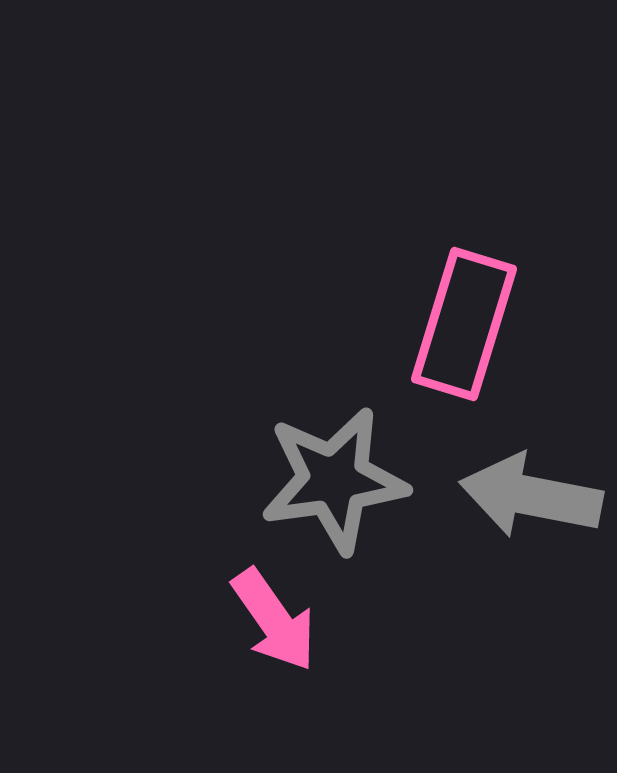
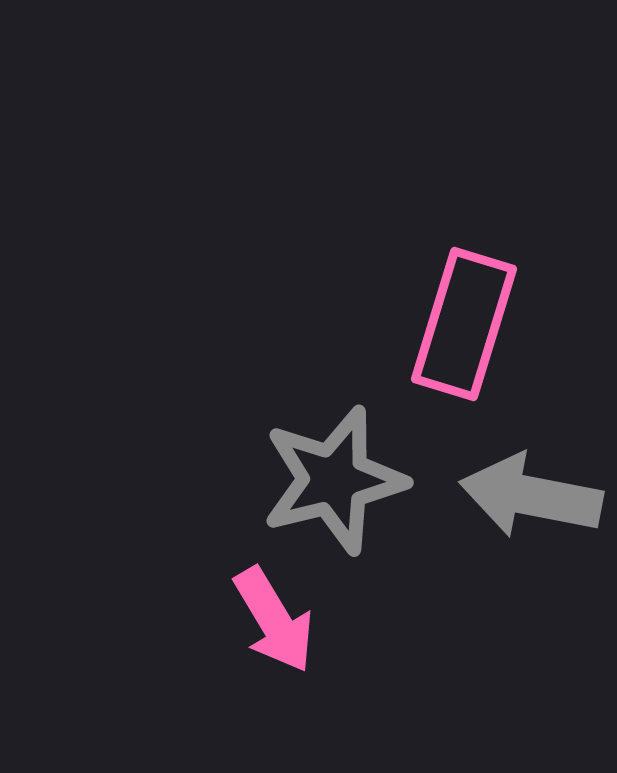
gray star: rotated 6 degrees counterclockwise
pink arrow: rotated 4 degrees clockwise
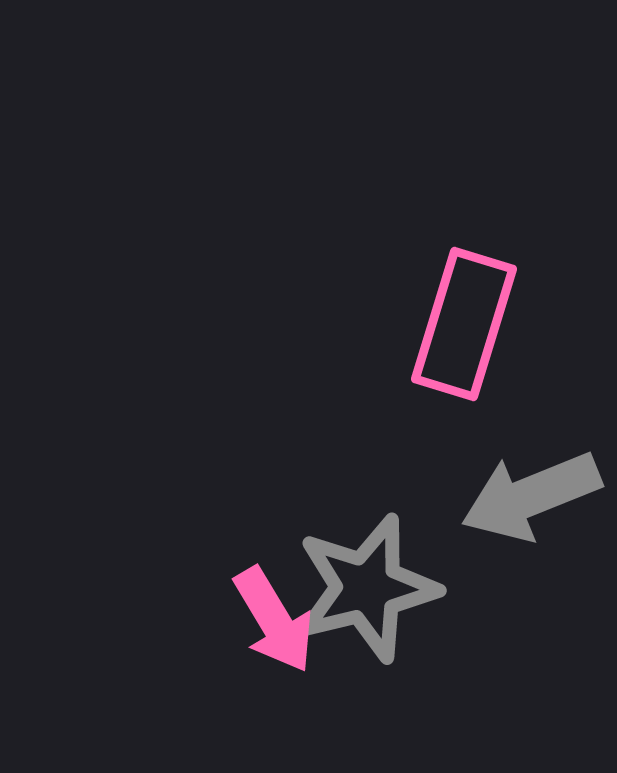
gray star: moved 33 px right, 108 px down
gray arrow: rotated 33 degrees counterclockwise
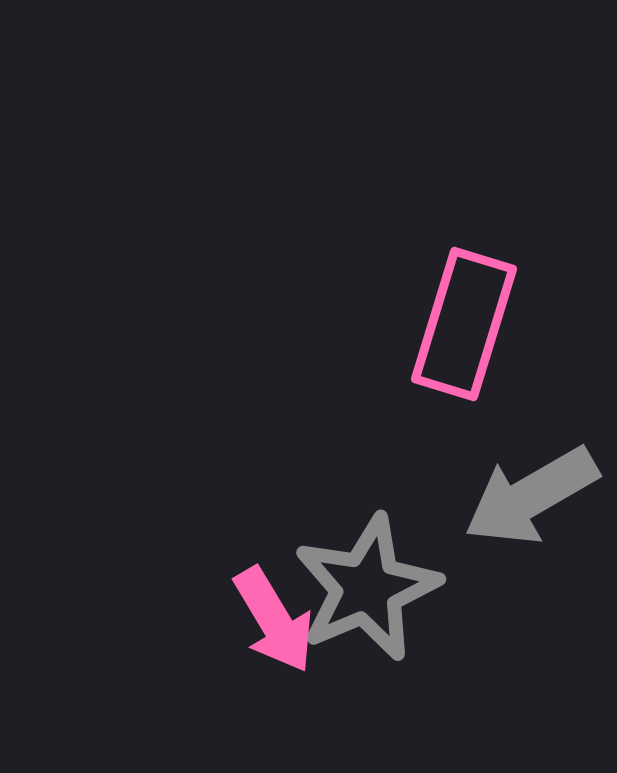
gray arrow: rotated 8 degrees counterclockwise
gray star: rotated 9 degrees counterclockwise
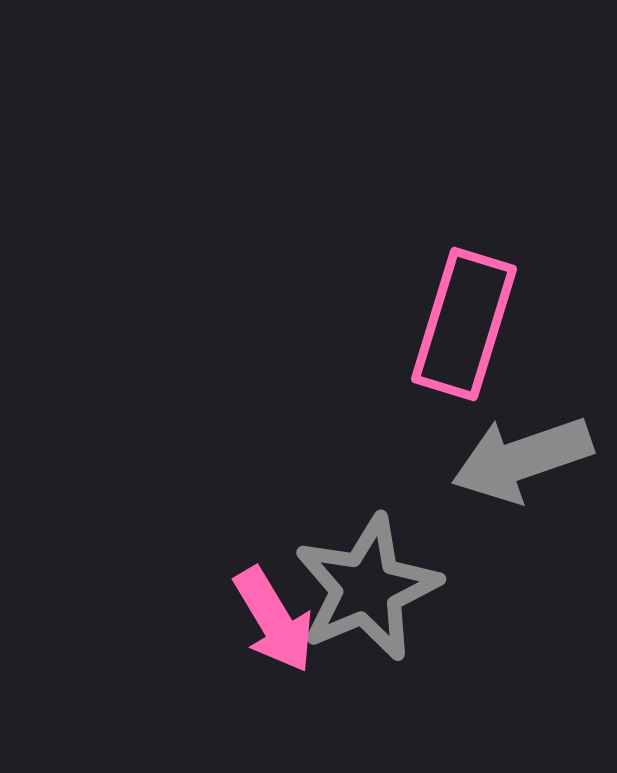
gray arrow: moved 9 px left, 37 px up; rotated 11 degrees clockwise
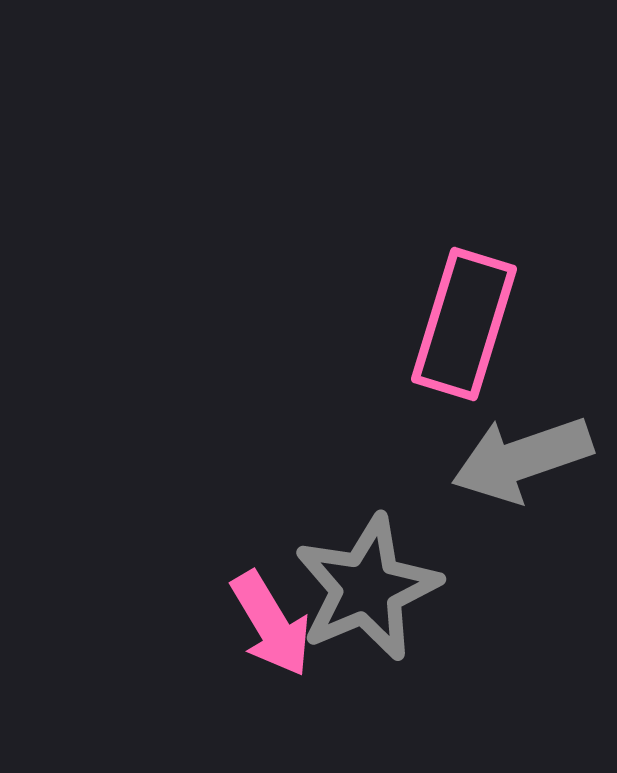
pink arrow: moved 3 px left, 4 px down
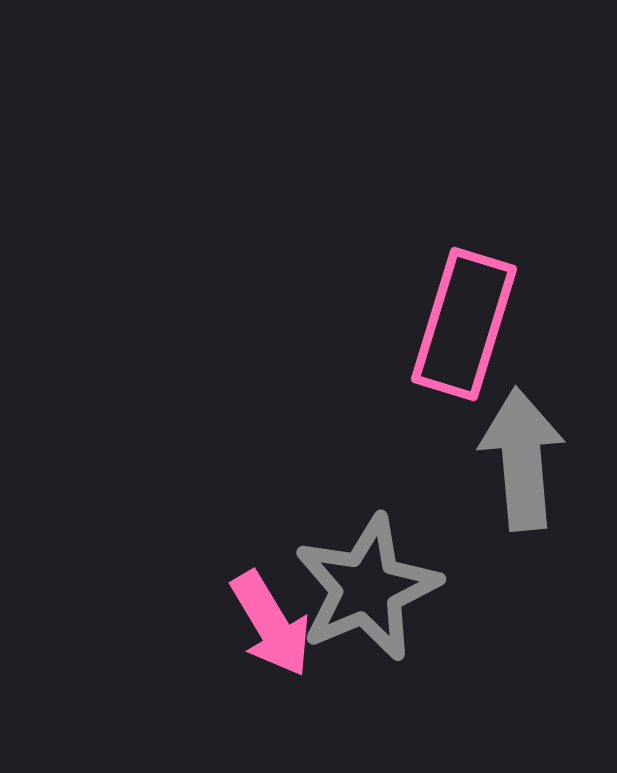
gray arrow: rotated 104 degrees clockwise
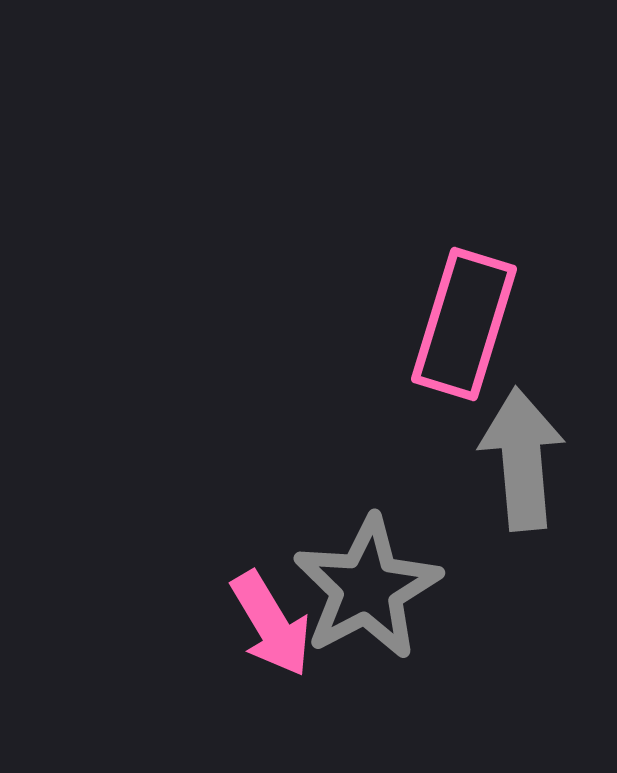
gray star: rotated 5 degrees counterclockwise
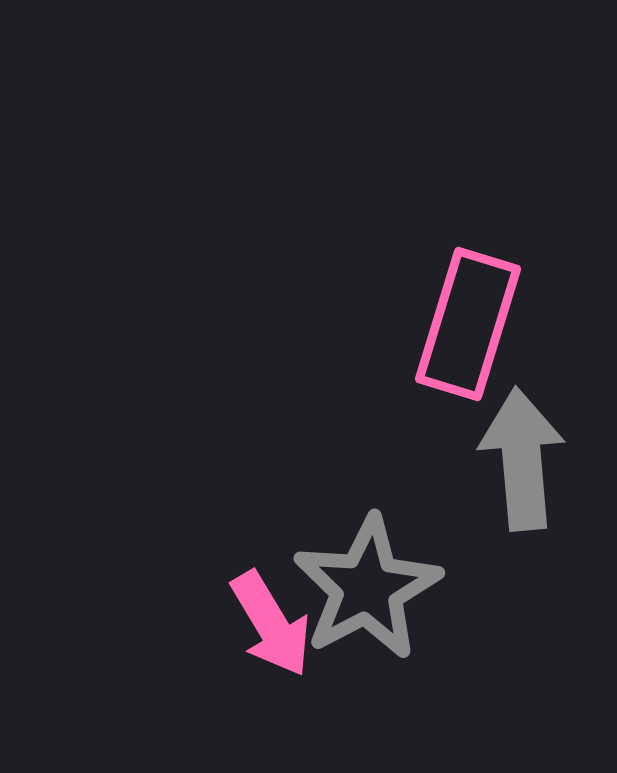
pink rectangle: moved 4 px right
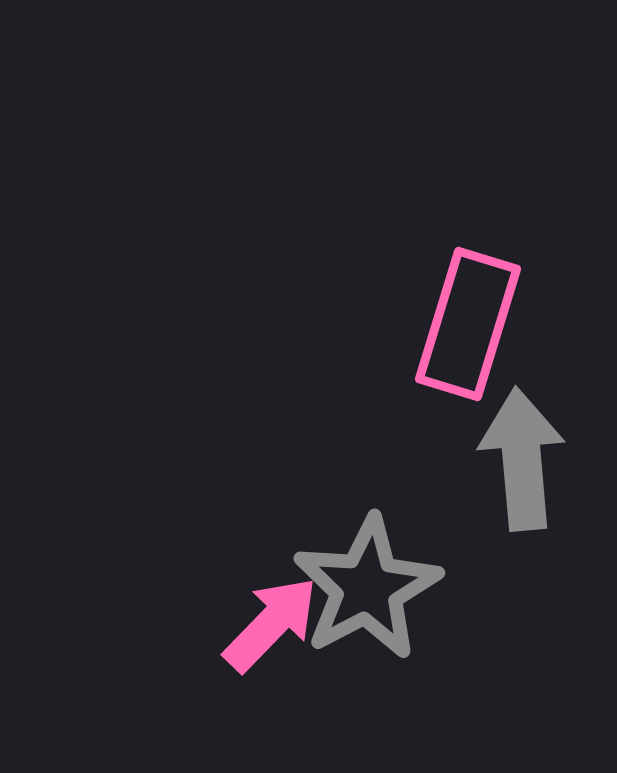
pink arrow: rotated 105 degrees counterclockwise
